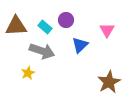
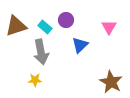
brown triangle: rotated 15 degrees counterclockwise
pink triangle: moved 2 px right, 3 px up
gray arrow: moved 1 px left, 1 px down; rotated 60 degrees clockwise
yellow star: moved 7 px right, 7 px down; rotated 24 degrees clockwise
brown star: moved 2 px right; rotated 15 degrees counterclockwise
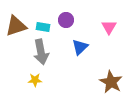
cyan rectangle: moved 2 px left; rotated 32 degrees counterclockwise
blue triangle: moved 2 px down
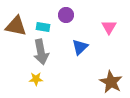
purple circle: moved 5 px up
brown triangle: rotated 30 degrees clockwise
yellow star: moved 1 px right, 1 px up
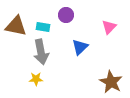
pink triangle: rotated 14 degrees clockwise
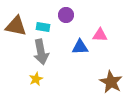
pink triangle: moved 9 px left, 8 px down; rotated 49 degrees clockwise
blue triangle: rotated 42 degrees clockwise
yellow star: rotated 24 degrees counterclockwise
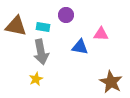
pink triangle: moved 1 px right, 1 px up
blue triangle: rotated 12 degrees clockwise
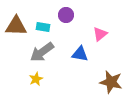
brown triangle: rotated 10 degrees counterclockwise
pink triangle: moved 1 px left; rotated 42 degrees counterclockwise
blue triangle: moved 7 px down
gray arrow: moved 1 px right; rotated 65 degrees clockwise
brown star: rotated 15 degrees counterclockwise
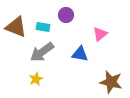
brown triangle: moved 1 px down; rotated 20 degrees clockwise
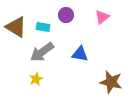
brown triangle: rotated 10 degrees clockwise
pink triangle: moved 2 px right, 17 px up
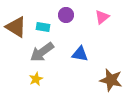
brown star: moved 2 px up
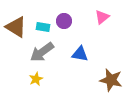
purple circle: moved 2 px left, 6 px down
